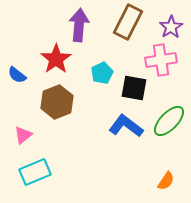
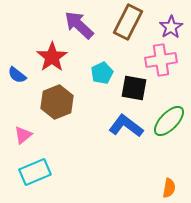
purple arrow: rotated 52 degrees counterclockwise
red star: moved 4 px left, 2 px up
orange semicircle: moved 3 px right, 7 px down; rotated 24 degrees counterclockwise
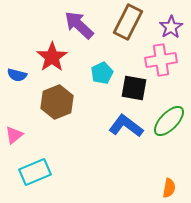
blue semicircle: rotated 24 degrees counterclockwise
pink triangle: moved 9 px left
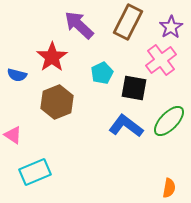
pink cross: rotated 28 degrees counterclockwise
pink triangle: moved 1 px left; rotated 48 degrees counterclockwise
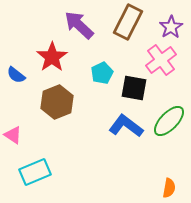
blue semicircle: moved 1 px left; rotated 24 degrees clockwise
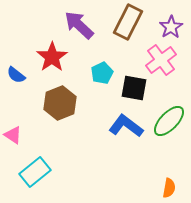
brown hexagon: moved 3 px right, 1 px down
cyan rectangle: rotated 16 degrees counterclockwise
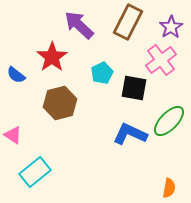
brown hexagon: rotated 8 degrees clockwise
blue L-shape: moved 4 px right, 8 px down; rotated 12 degrees counterclockwise
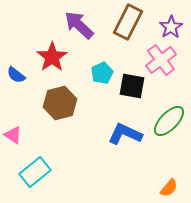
black square: moved 2 px left, 2 px up
blue L-shape: moved 5 px left
orange semicircle: rotated 30 degrees clockwise
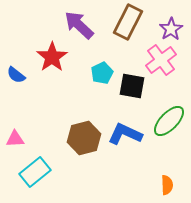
purple star: moved 2 px down
brown hexagon: moved 24 px right, 35 px down
pink triangle: moved 2 px right, 4 px down; rotated 36 degrees counterclockwise
orange semicircle: moved 2 px left, 3 px up; rotated 42 degrees counterclockwise
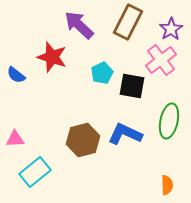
red star: rotated 20 degrees counterclockwise
green ellipse: rotated 32 degrees counterclockwise
brown hexagon: moved 1 px left, 2 px down
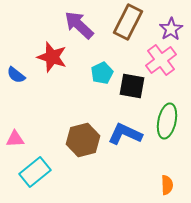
green ellipse: moved 2 px left
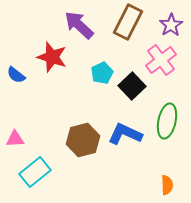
purple star: moved 4 px up
black square: rotated 36 degrees clockwise
